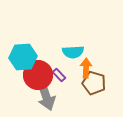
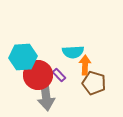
orange arrow: moved 1 px left, 3 px up
gray arrow: rotated 12 degrees clockwise
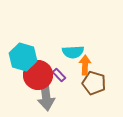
cyan hexagon: rotated 20 degrees clockwise
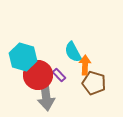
cyan semicircle: rotated 65 degrees clockwise
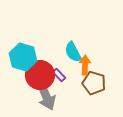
red circle: moved 2 px right
gray arrow: rotated 16 degrees counterclockwise
